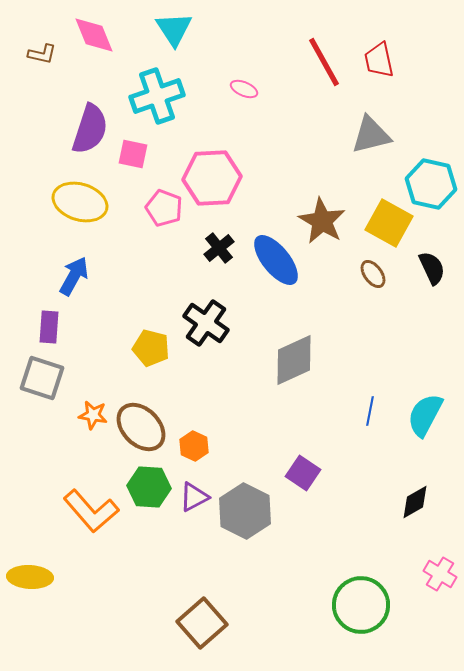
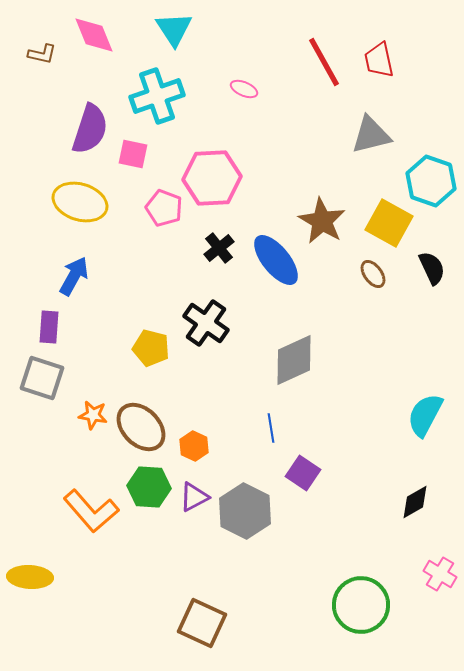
cyan hexagon at (431, 184): moved 3 px up; rotated 6 degrees clockwise
blue line at (370, 411): moved 99 px left, 17 px down; rotated 20 degrees counterclockwise
brown square at (202, 623): rotated 24 degrees counterclockwise
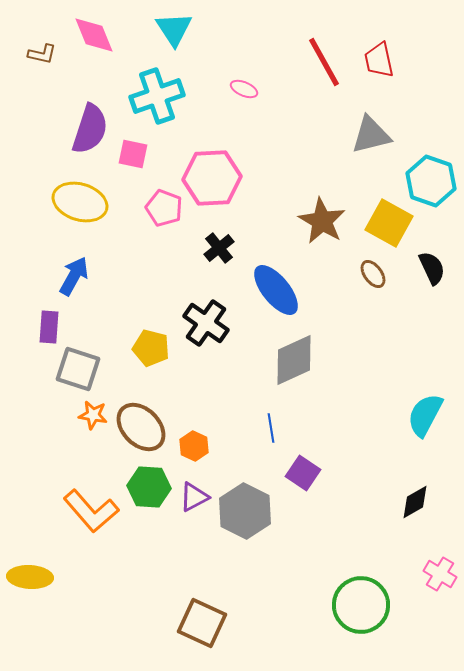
blue ellipse at (276, 260): moved 30 px down
gray square at (42, 378): moved 36 px right, 9 px up
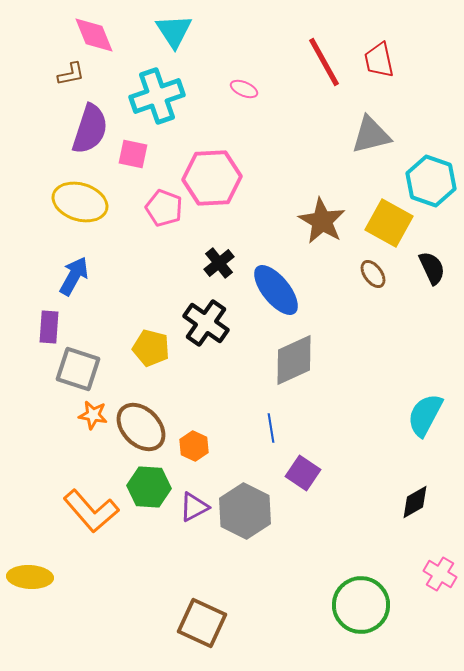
cyan triangle at (174, 29): moved 2 px down
brown L-shape at (42, 54): moved 29 px right, 20 px down; rotated 24 degrees counterclockwise
black cross at (219, 248): moved 15 px down
purple triangle at (194, 497): moved 10 px down
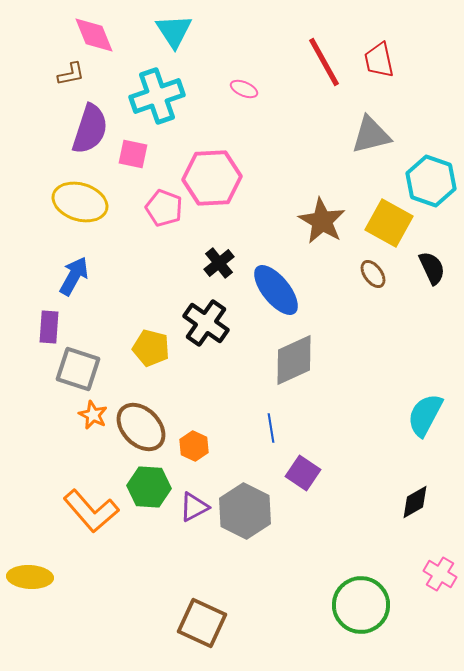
orange star at (93, 415): rotated 16 degrees clockwise
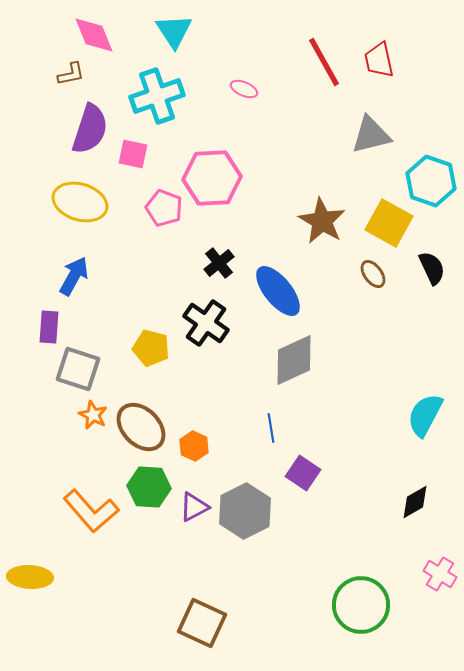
blue ellipse at (276, 290): moved 2 px right, 1 px down
gray hexagon at (245, 511): rotated 6 degrees clockwise
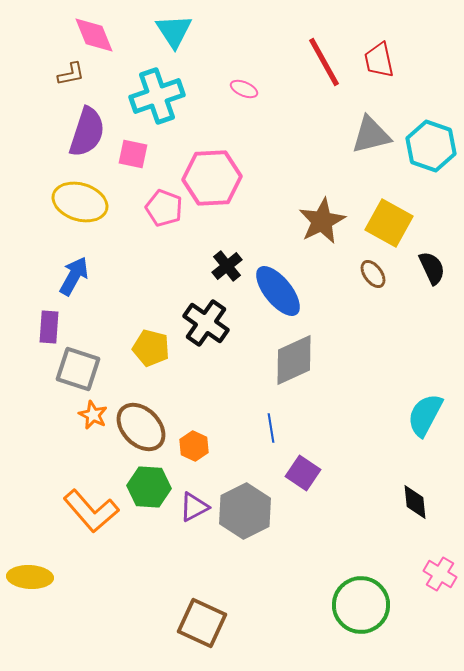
purple semicircle at (90, 129): moved 3 px left, 3 px down
cyan hexagon at (431, 181): moved 35 px up
brown star at (322, 221): rotated 15 degrees clockwise
black cross at (219, 263): moved 8 px right, 3 px down
black diamond at (415, 502): rotated 66 degrees counterclockwise
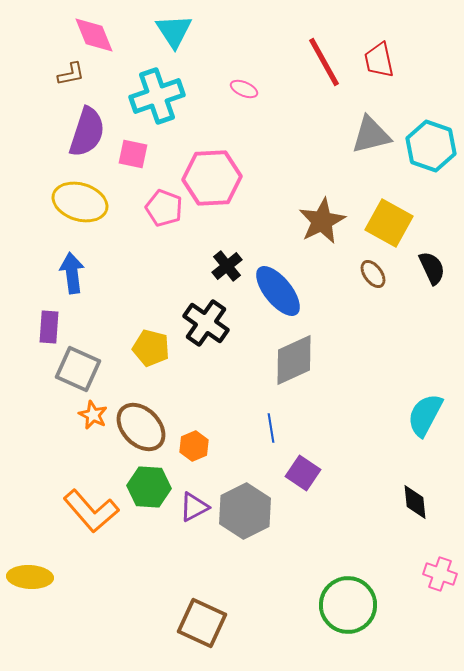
blue arrow at (74, 276): moved 2 px left, 3 px up; rotated 36 degrees counterclockwise
gray square at (78, 369): rotated 6 degrees clockwise
orange hexagon at (194, 446): rotated 12 degrees clockwise
pink cross at (440, 574): rotated 12 degrees counterclockwise
green circle at (361, 605): moved 13 px left
